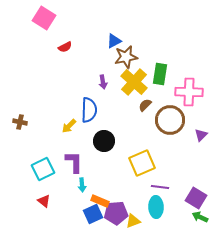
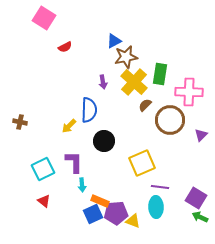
yellow triangle: rotated 42 degrees clockwise
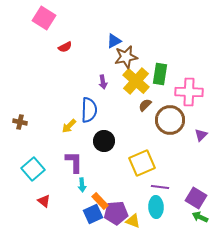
yellow cross: moved 2 px right, 1 px up
cyan square: moved 10 px left; rotated 15 degrees counterclockwise
orange rectangle: rotated 24 degrees clockwise
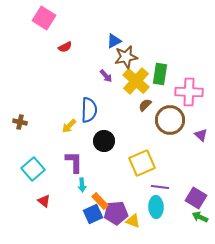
purple arrow: moved 3 px right, 6 px up; rotated 32 degrees counterclockwise
purple triangle: rotated 32 degrees counterclockwise
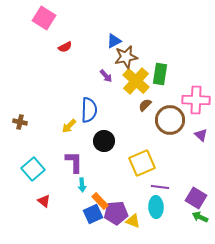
pink cross: moved 7 px right, 8 px down
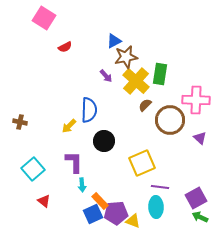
purple triangle: moved 1 px left, 3 px down
purple square: rotated 30 degrees clockwise
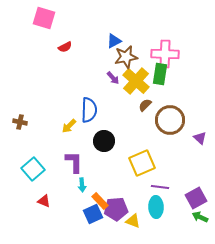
pink square: rotated 15 degrees counterclockwise
purple arrow: moved 7 px right, 2 px down
pink cross: moved 31 px left, 46 px up
red triangle: rotated 16 degrees counterclockwise
purple pentagon: moved 4 px up
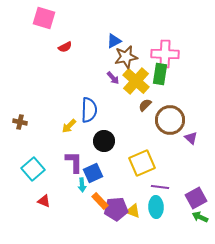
purple triangle: moved 9 px left
blue square: moved 41 px up
yellow triangle: moved 10 px up
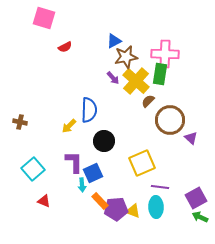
brown semicircle: moved 3 px right, 4 px up
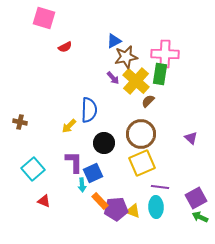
brown circle: moved 29 px left, 14 px down
black circle: moved 2 px down
